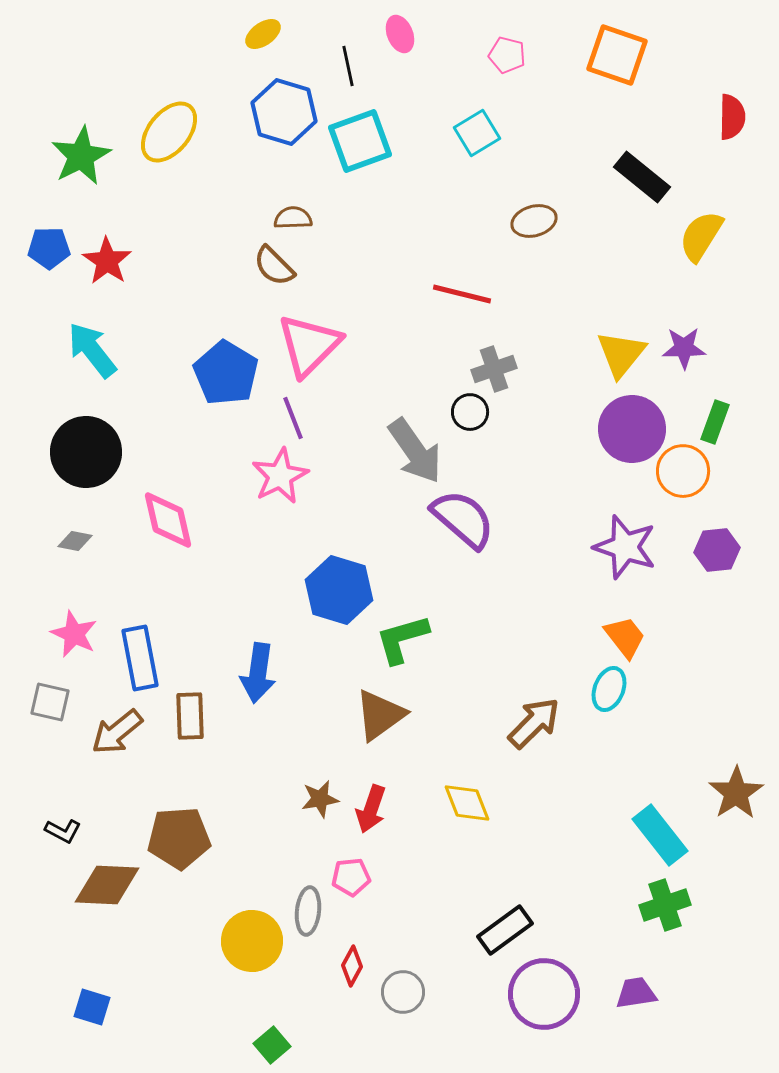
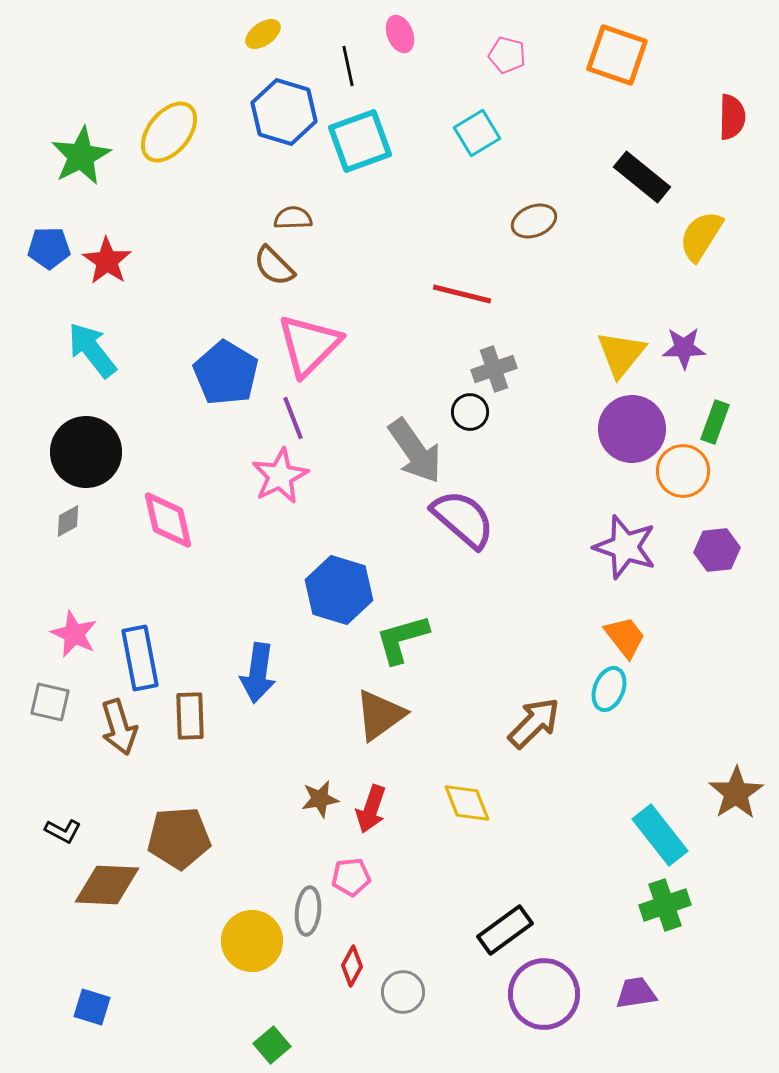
brown ellipse at (534, 221): rotated 6 degrees counterclockwise
gray diamond at (75, 541): moved 7 px left, 20 px up; rotated 40 degrees counterclockwise
brown arrow at (117, 732): moved 2 px right, 5 px up; rotated 68 degrees counterclockwise
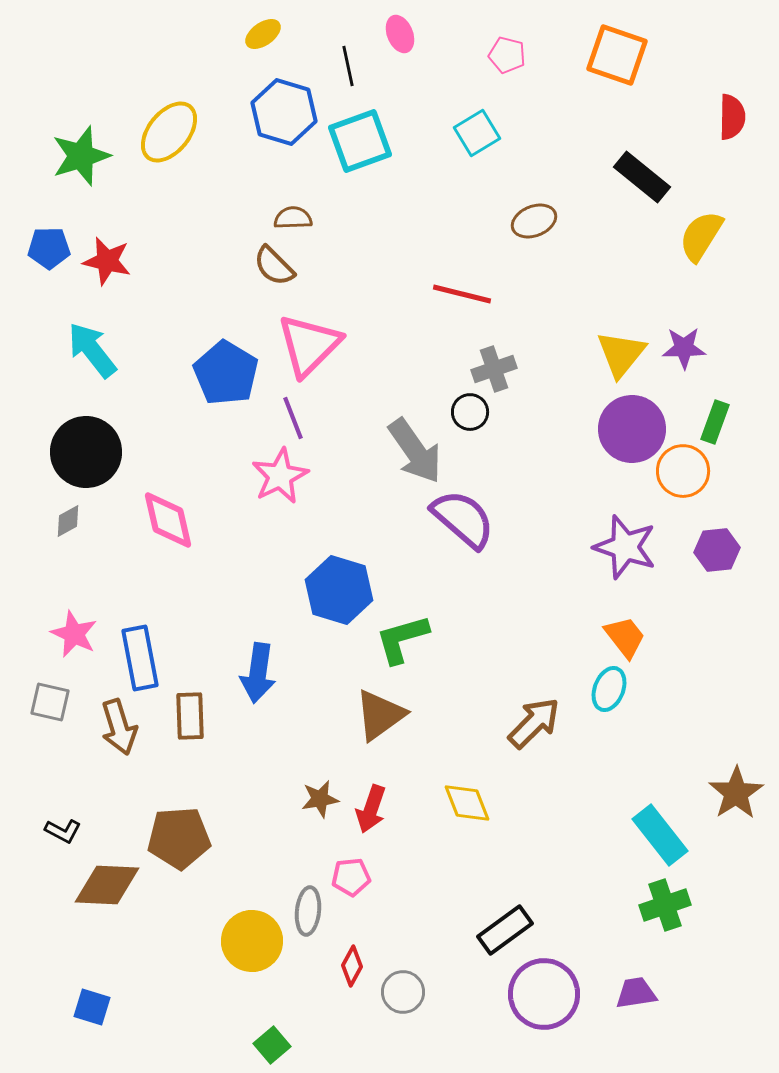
green star at (81, 156): rotated 10 degrees clockwise
red star at (107, 261): rotated 21 degrees counterclockwise
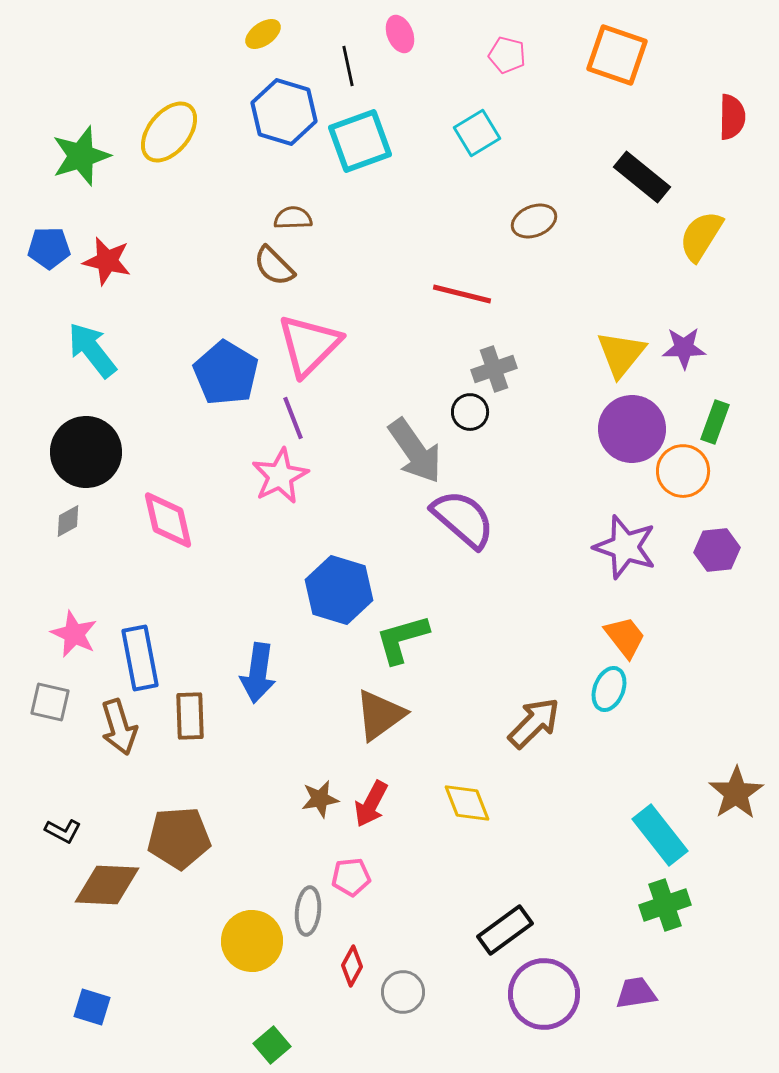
red arrow at (371, 809): moved 5 px up; rotated 9 degrees clockwise
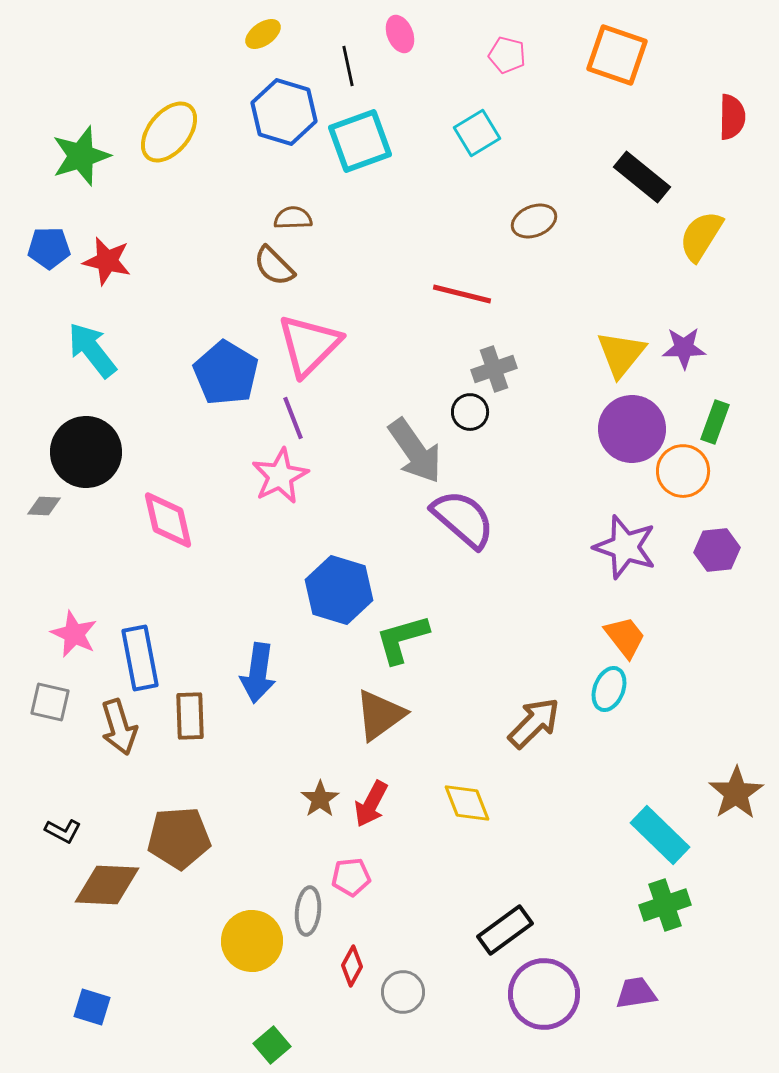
gray diamond at (68, 521): moved 24 px left, 15 px up; rotated 32 degrees clockwise
brown star at (320, 799): rotated 24 degrees counterclockwise
cyan rectangle at (660, 835): rotated 8 degrees counterclockwise
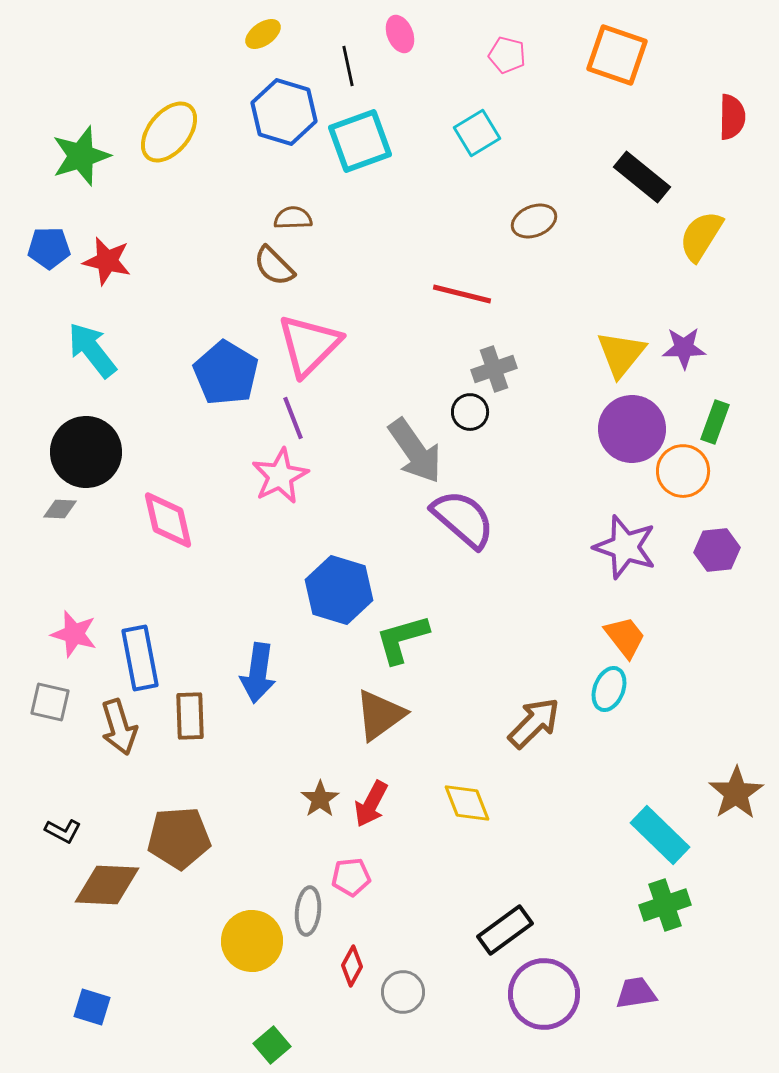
gray diamond at (44, 506): moved 16 px right, 3 px down
pink star at (74, 634): rotated 9 degrees counterclockwise
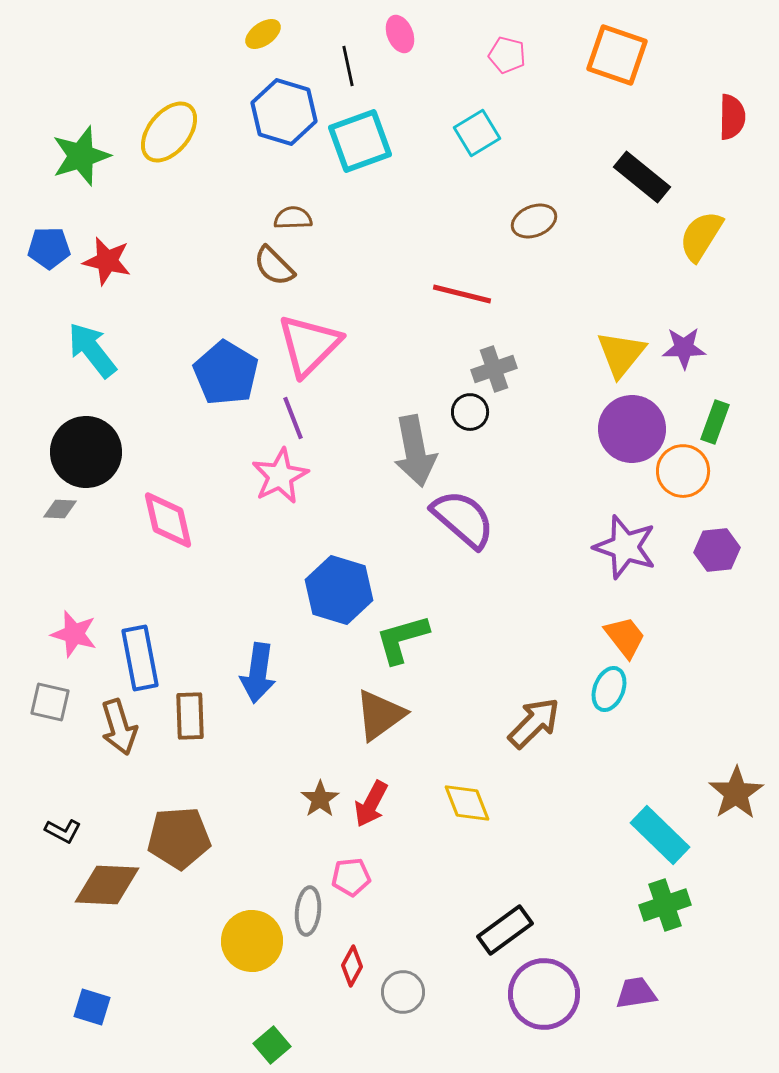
gray arrow at (415, 451): rotated 24 degrees clockwise
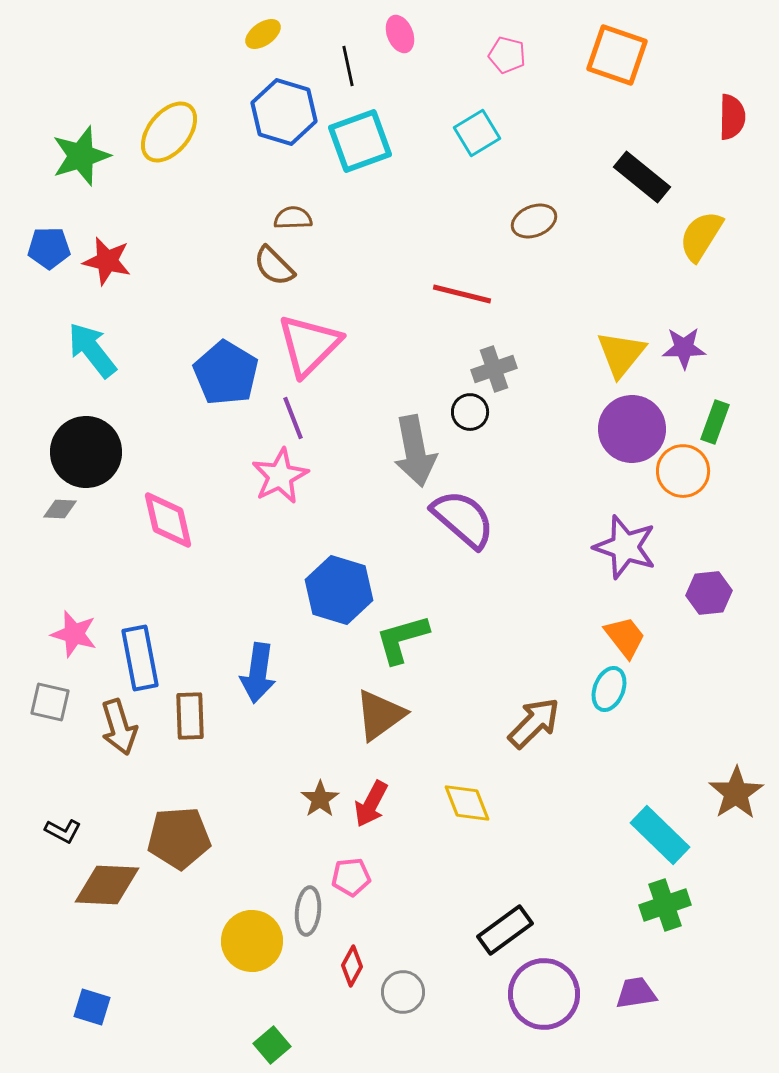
purple hexagon at (717, 550): moved 8 px left, 43 px down
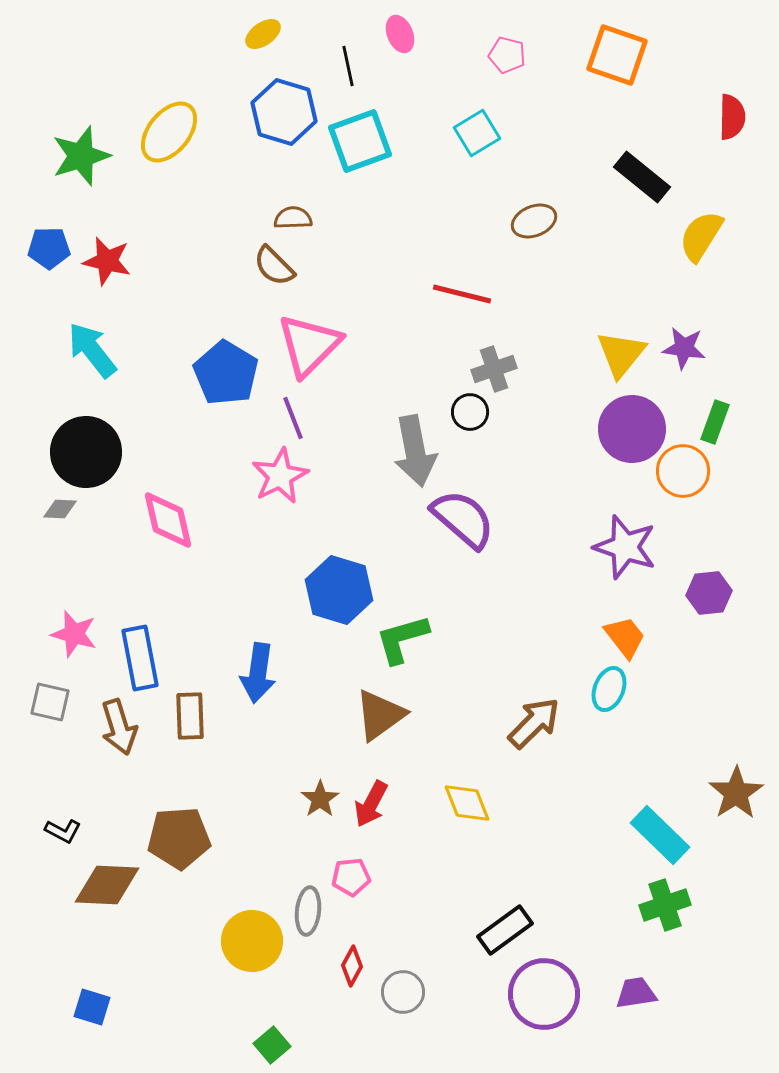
purple star at (684, 348): rotated 9 degrees clockwise
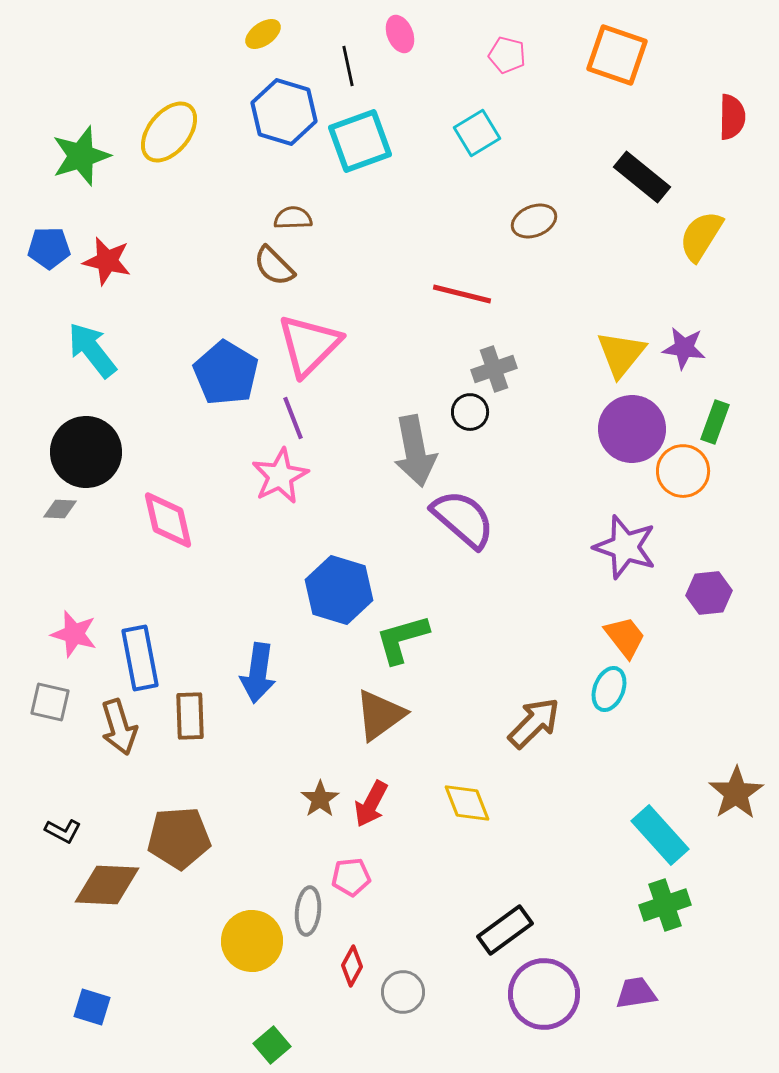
cyan rectangle at (660, 835): rotated 4 degrees clockwise
